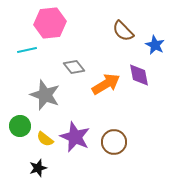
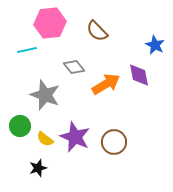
brown semicircle: moved 26 px left
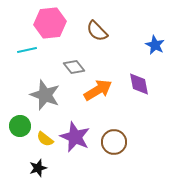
purple diamond: moved 9 px down
orange arrow: moved 8 px left, 6 px down
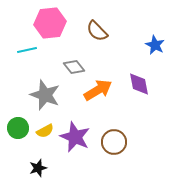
green circle: moved 2 px left, 2 px down
yellow semicircle: moved 8 px up; rotated 66 degrees counterclockwise
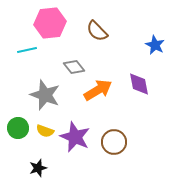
yellow semicircle: rotated 48 degrees clockwise
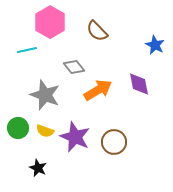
pink hexagon: moved 1 px up; rotated 24 degrees counterclockwise
black star: rotated 30 degrees counterclockwise
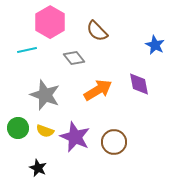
gray diamond: moved 9 px up
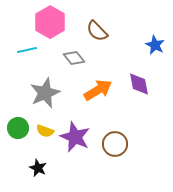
gray star: moved 2 px up; rotated 28 degrees clockwise
brown circle: moved 1 px right, 2 px down
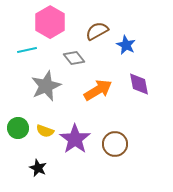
brown semicircle: rotated 105 degrees clockwise
blue star: moved 29 px left
gray star: moved 1 px right, 7 px up
purple star: moved 2 px down; rotated 12 degrees clockwise
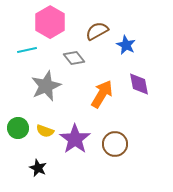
orange arrow: moved 4 px right, 4 px down; rotated 28 degrees counterclockwise
